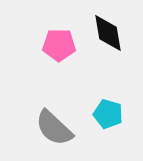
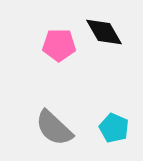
black diamond: moved 4 px left, 1 px up; rotated 21 degrees counterclockwise
cyan pentagon: moved 6 px right, 14 px down; rotated 8 degrees clockwise
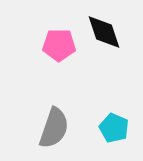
black diamond: rotated 12 degrees clockwise
gray semicircle: rotated 114 degrees counterclockwise
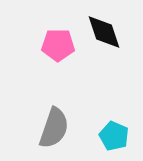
pink pentagon: moved 1 px left
cyan pentagon: moved 8 px down
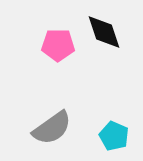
gray semicircle: moved 2 px left; rotated 36 degrees clockwise
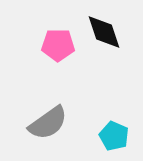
gray semicircle: moved 4 px left, 5 px up
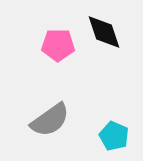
gray semicircle: moved 2 px right, 3 px up
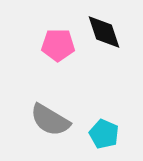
gray semicircle: rotated 66 degrees clockwise
cyan pentagon: moved 10 px left, 2 px up
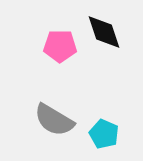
pink pentagon: moved 2 px right, 1 px down
gray semicircle: moved 4 px right
